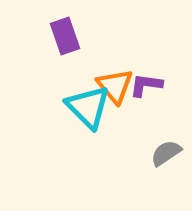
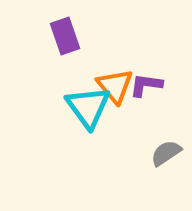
cyan triangle: rotated 9 degrees clockwise
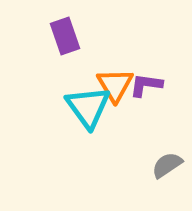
orange triangle: moved 1 px up; rotated 9 degrees clockwise
gray semicircle: moved 1 px right, 12 px down
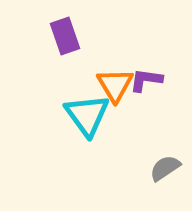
purple L-shape: moved 5 px up
cyan triangle: moved 1 px left, 8 px down
gray semicircle: moved 2 px left, 3 px down
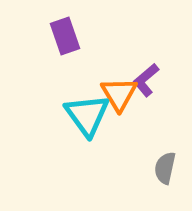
purple L-shape: rotated 48 degrees counterclockwise
orange triangle: moved 4 px right, 9 px down
gray semicircle: rotated 44 degrees counterclockwise
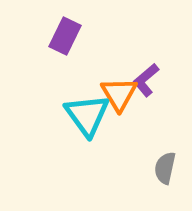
purple rectangle: rotated 45 degrees clockwise
